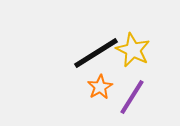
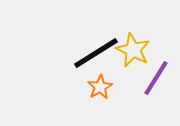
purple line: moved 24 px right, 19 px up
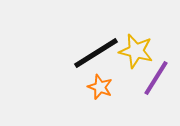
yellow star: moved 3 px right, 1 px down; rotated 12 degrees counterclockwise
orange star: rotated 20 degrees counterclockwise
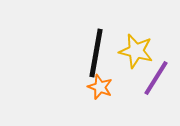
black line: rotated 48 degrees counterclockwise
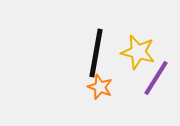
yellow star: moved 2 px right, 1 px down
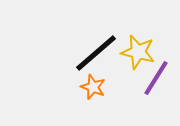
black line: rotated 39 degrees clockwise
orange star: moved 7 px left
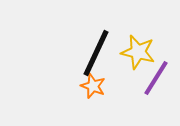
black line: rotated 24 degrees counterclockwise
orange star: moved 1 px up
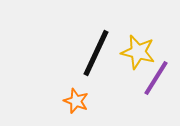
orange star: moved 17 px left, 15 px down
